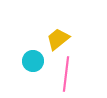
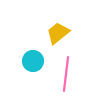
yellow trapezoid: moved 6 px up
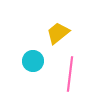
pink line: moved 4 px right
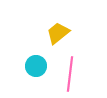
cyan circle: moved 3 px right, 5 px down
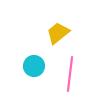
cyan circle: moved 2 px left
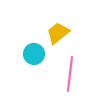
cyan circle: moved 12 px up
